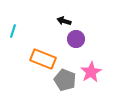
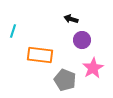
black arrow: moved 7 px right, 2 px up
purple circle: moved 6 px right, 1 px down
orange rectangle: moved 3 px left, 4 px up; rotated 15 degrees counterclockwise
pink star: moved 2 px right, 4 px up
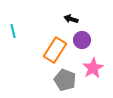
cyan line: rotated 32 degrees counterclockwise
orange rectangle: moved 15 px right, 5 px up; rotated 65 degrees counterclockwise
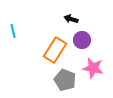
pink star: rotated 30 degrees counterclockwise
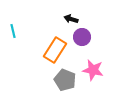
purple circle: moved 3 px up
pink star: moved 2 px down
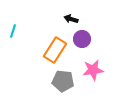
cyan line: rotated 32 degrees clockwise
purple circle: moved 2 px down
pink star: rotated 20 degrees counterclockwise
gray pentagon: moved 2 px left, 1 px down; rotated 15 degrees counterclockwise
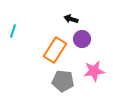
pink star: moved 1 px right, 1 px down
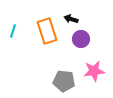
purple circle: moved 1 px left
orange rectangle: moved 8 px left, 19 px up; rotated 50 degrees counterclockwise
gray pentagon: moved 1 px right
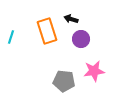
cyan line: moved 2 px left, 6 px down
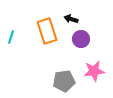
gray pentagon: rotated 15 degrees counterclockwise
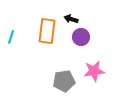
orange rectangle: rotated 25 degrees clockwise
purple circle: moved 2 px up
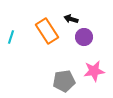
orange rectangle: rotated 40 degrees counterclockwise
purple circle: moved 3 px right
